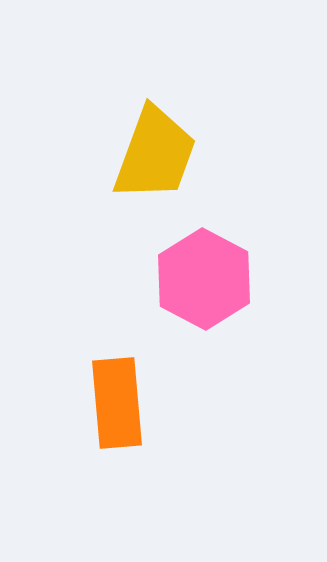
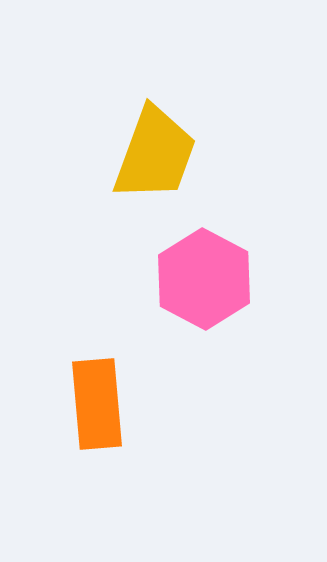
orange rectangle: moved 20 px left, 1 px down
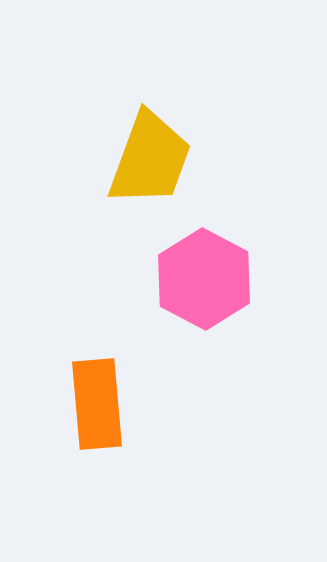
yellow trapezoid: moved 5 px left, 5 px down
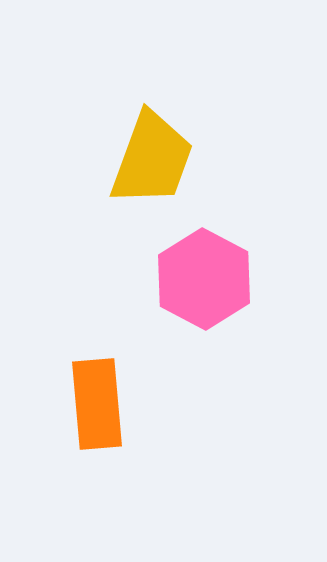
yellow trapezoid: moved 2 px right
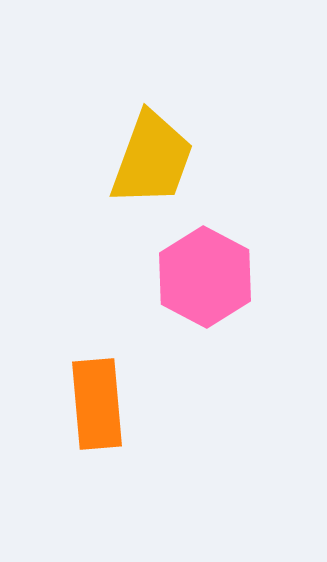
pink hexagon: moved 1 px right, 2 px up
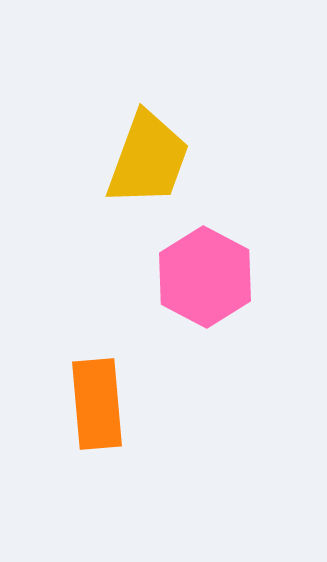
yellow trapezoid: moved 4 px left
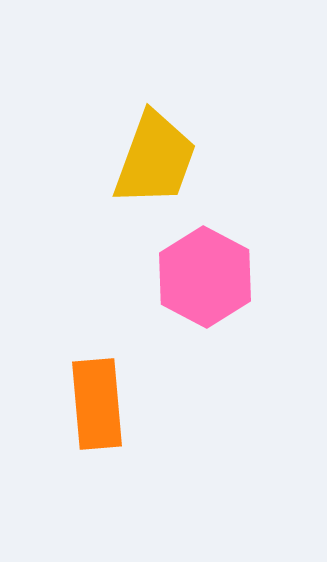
yellow trapezoid: moved 7 px right
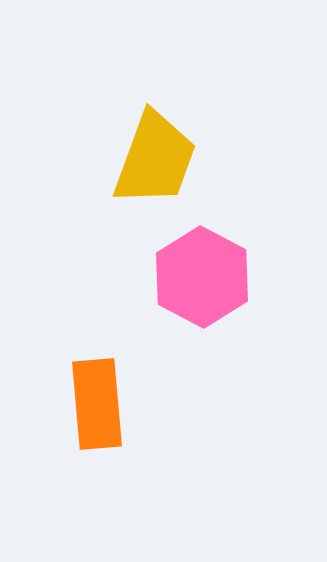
pink hexagon: moved 3 px left
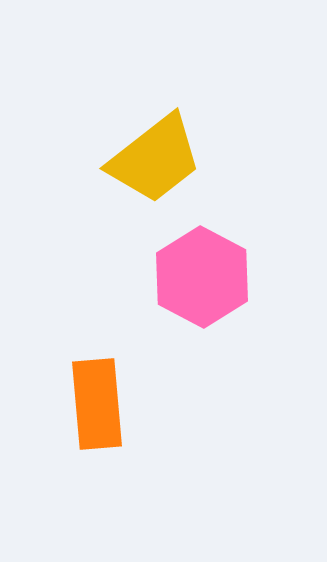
yellow trapezoid: rotated 32 degrees clockwise
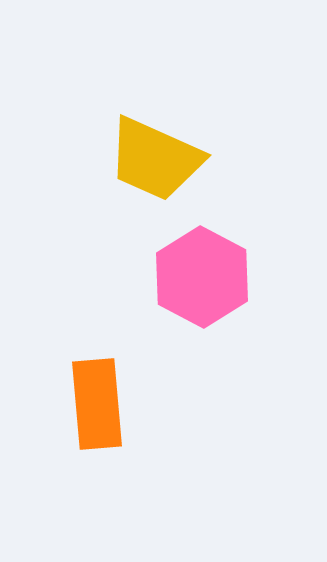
yellow trapezoid: rotated 62 degrees clockwise
